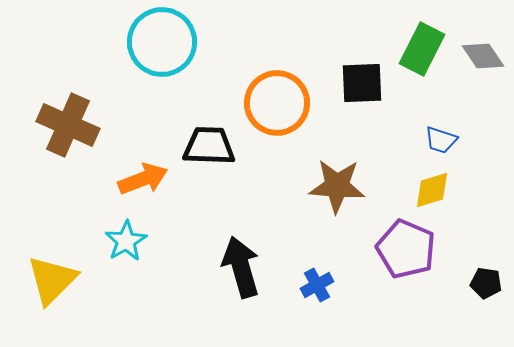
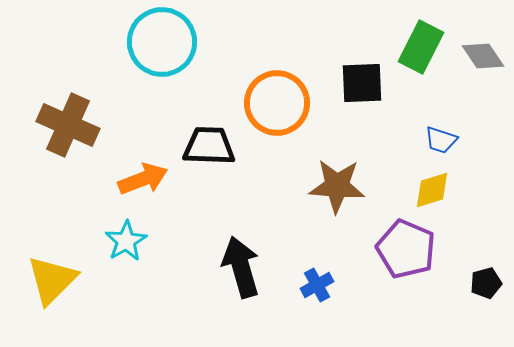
green rectangle: moved 1 px left, 2 px up
black pentagon: rotated 24 degrees counterclockwise
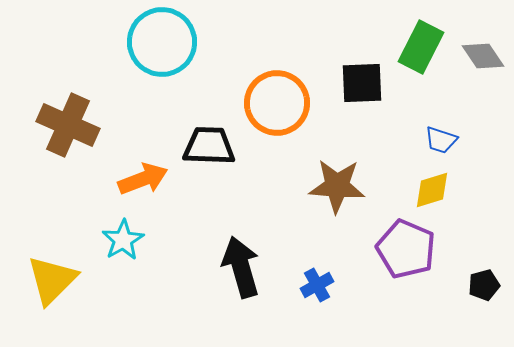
cyan star: moved 3 px left, 1 px up
black pentagon: moved 2 px left, 2 px down
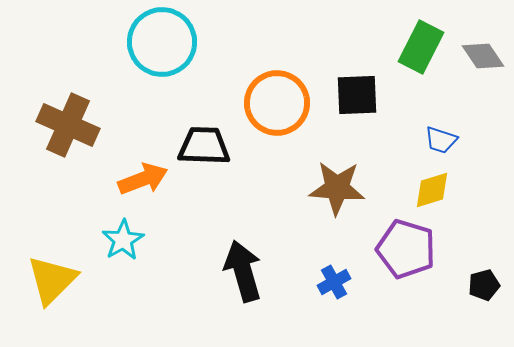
black square: moved 5 px left, 12 px down
black trapezoid: moved 5 px left
brown star: moved 2 px down
purple pentagon: rotated 6 degrees counterclockwise
black arrow: moved 2 px right, 4 px down
blue cross: moved 17 px right, 3 px up
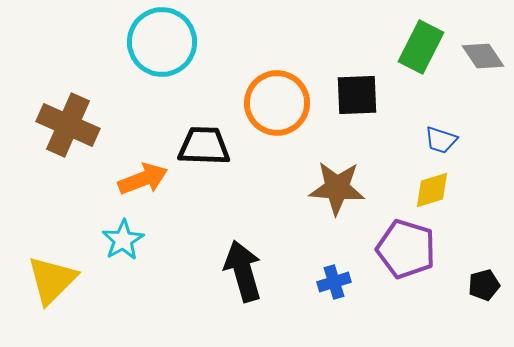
blue cross: rotated 12 degrees clockwise
